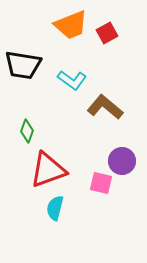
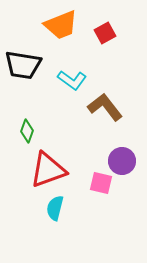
orange trapezoid: moved 10 px left
red square: moved 2 px left
brown L-shape: rotated 12 degrees clockwise
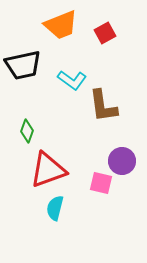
black trapezoid: rotated 21 degrees counterclockwise
brown L-shape: moved 2 px left, 1 px up; rotated 150 degrees counterclockwise
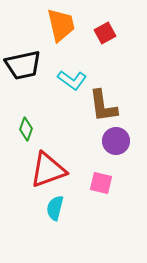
orange trapezoid: rotated 81 degrees counterclockwise
green diamond: moved 1 px left, 2 px up
purple circle: moved 6 px left, 20 px up
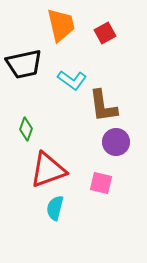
black trapezoid: moved 1 px right, 1 px up
purple circle: moved 1 px down
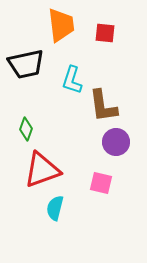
orange trapezoid: rotated 6 degrees clockwise
red square: rotated 35 degrees clockwise
black trapezoid: moved 2 px right
cyan L-shape: rotated 72 degrees clockwise
red triangle: moved 6 px left
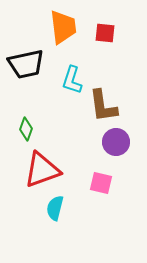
orange trapezoid: moved 2 px right, 2 px down
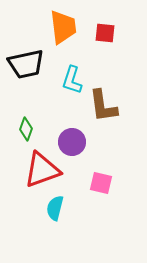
purple circle: moved 44 px left
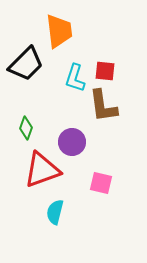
orange trapezoid: moved 4 px left, 4 px down
red square: moved 38 px down
black trapezoid: rotated 33 degrees counterclockwise
cyan L-shape: moved 3 px right, 2 px up
green diamond: moved 1 px up
cyan semicircle: moved 4 px down
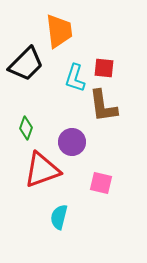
red square: moved 1 px left, 3 px up
cyan semicircle: moved 4 px right, 5 px down
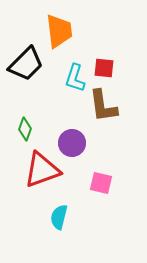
green diamond: moved 1 px left, 1 px down
purple circle: moved 1 px down
